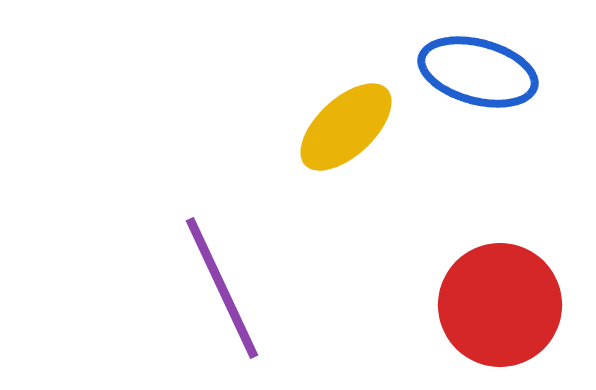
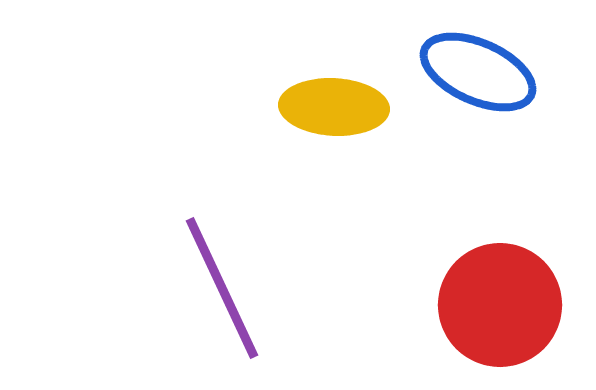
blue ellipse: rotated 9 degrees clockwise
yellow ellipse: moved 12 px left, 20 px up; rotated 46 degrees clockwise
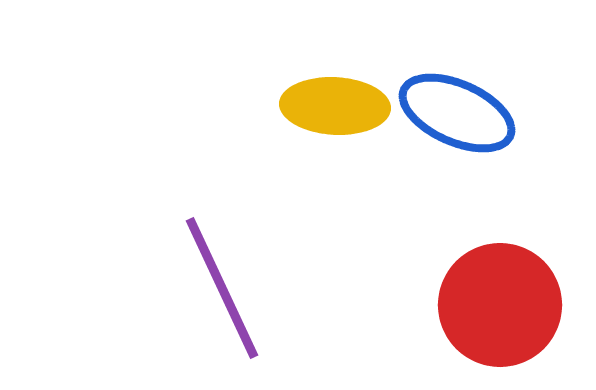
blue ellipse: moved 21 px left, 41 px down
yellow ellipse: moved 1 px right, 1 px up
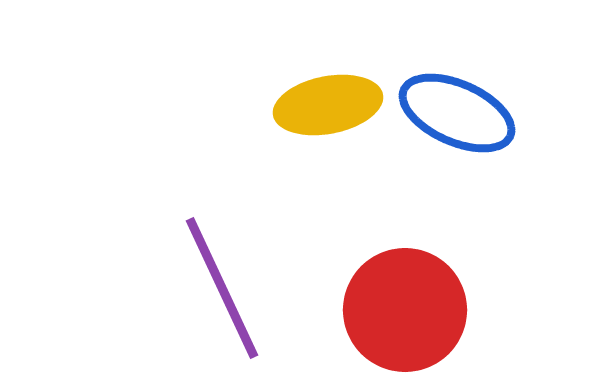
yellow ellipse: moved 7 px left, 1 px up; rotated 14 degrees counterclockwise
red circle: moved 95 px left, 5 px down
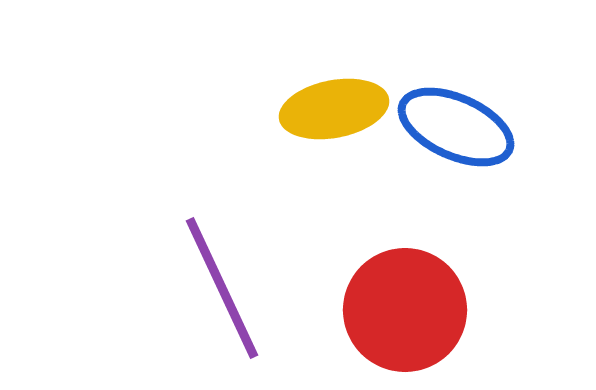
yellow ellipse: moved 6 px right, 4 px down
blue ellipse: moved 1 px left, 14 px down
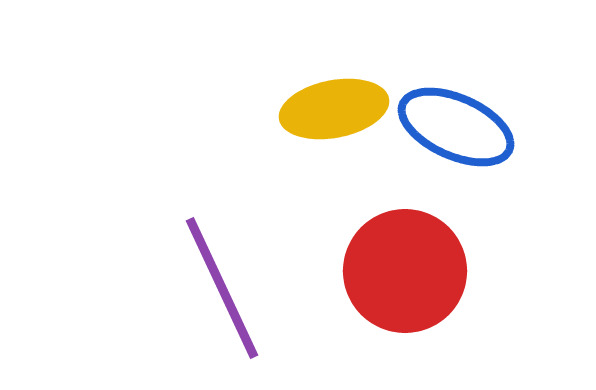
red circle: moved 39 px up
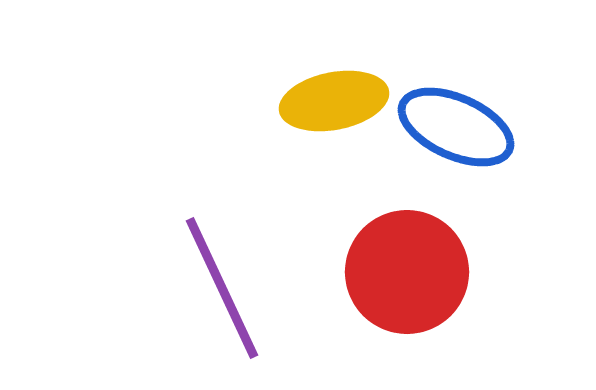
yellow ellipse: moved 8 px up
red circle: moved 2 px right, 1 px down
